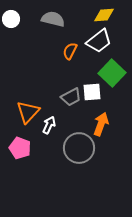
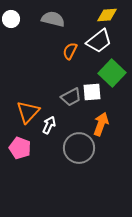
yellow diamond: moved 3 px right
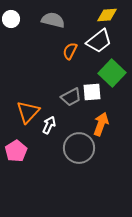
gray semicircle: moved 1 px down
pink pentagon: moved 4 px left, 3 px down; rotated 20 degrees clockwise
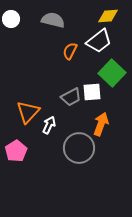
yellow diamond: moved 1 px right, 1 px down
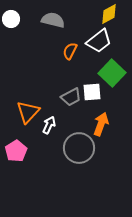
yellow diamond: moved 1 px right, 2 px up; rotated 25 degrees counterclockwise
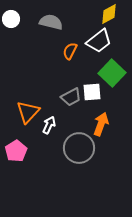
gray semicircle: moved 2 px left, 2 px down
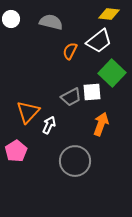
yellow diamond: rotated 35 degrees clockwise
gray circle: moved 4 px left, 13 px down
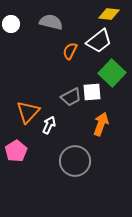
white circle: moved 5 px down
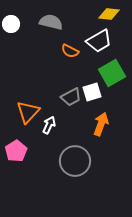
white trapezoid: rotated 8 degrees clockwise
orange semicircle: rotated 90 degrees counterclockwise
green square: rotated 16 degrees clockwise
white square: rotated 12 degrees counterclockwise
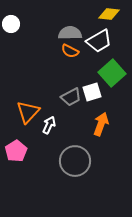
gray semicircle: moved 19 px right, 11 px down; rotated 15 degrees counterclockwise
green square: rotated 12 degrees counterclockwise
